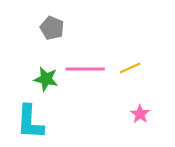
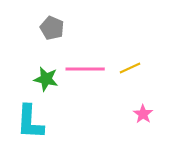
pink star: moved 3 px right
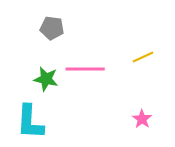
gray pentagon: rotated 15 degrees counterclockwise
yellow line: moved 13 px right, 11 px up
pink star: moved 1 px left, 5 px down
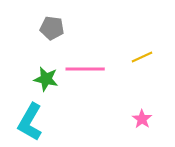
yellow line: moved 1 px left
cyan L-shape: rotated 27 degrees clockwise
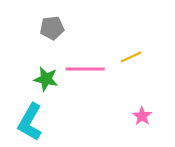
gray pentagon: rotated 15 degrees counterclockwise
yellow line: moved 11 px left
pink star: moved 3 px up
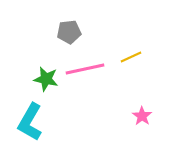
gray pentagon: moved 17 px right, 4 px down
pink line: rotated 12 degrees counterclockwise
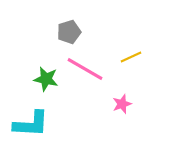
gray pentagon: rotated 10 degrees counterclockwise
pink line: rotated 42 degrees clockwise
pink star: moved 20 px left, 12 px up; rotated 18 degrees clockwise
cyan L-shape: moved 1 px right, 2 px down; rotated 117 degrees counterclockwise
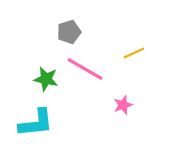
yellow line: moved 3 px right, 4 px up
pink star: moved 1 px right, 1 px down
cyan L-shape: moved 5 px right, 1 px up; rotated 9 degrees counterclockwise
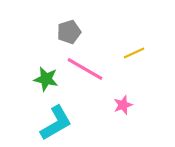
cyan L-shape: moved 20 px right; rotated 24 degrees counterclockwise
